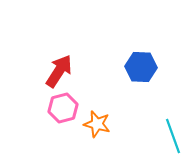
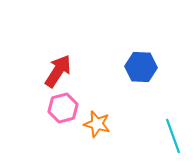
red arrow: moved 1 px left
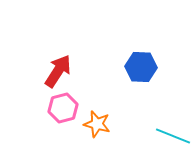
cyan line: rotated 48 degrees counterclockwise
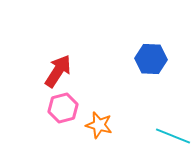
blue hexagon: moved 10 px right, 8 px up
orange star: moved 2 px right, 1 px down
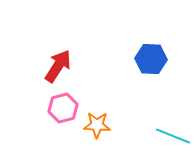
red arrow: moved 5 px up
orange star: moved 2 px left; rotated 12 degrees counterclockwise
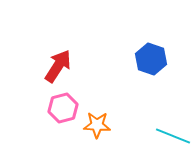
blue hexagon: rotated 16 degrees clockwise
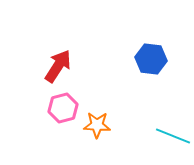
blue hexagon: rotated 12 degrees counterclockwise
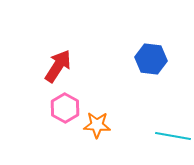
pink hexagon: moved 2 px right; rotated 16 degrees counterclockwise
cyan line: rotated 12 degrees counterclockwise
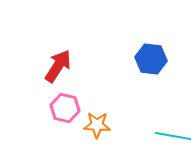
pink hexagon: rotated 16 degrees counterclockwise
